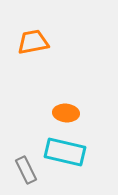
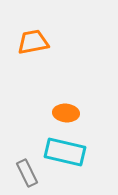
gray rectangle: moved 1 px right, 3 px down
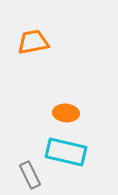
cyan rectangle: moved 1 px right
gray rectangle: moved 3 px right, 2 px down
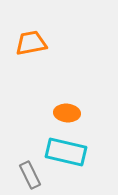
orange trapezoid: moved 2 px left, 1 px down
orange ellipse: moved 1 px right
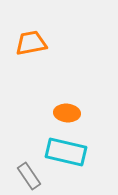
gray rectangle: moved 1 px left, 1 px down; rotated 8 degrees counterclockwise
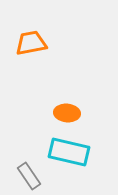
cyan rectangle: moved 3 px right
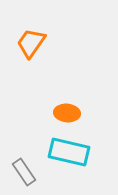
orange trapezoid: rotated 44 degrees counterclockwise
gray rectangle: moved 5 px left, 4 px up
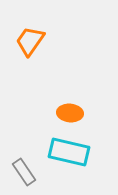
orange trapezoid: moved 1 px left, 2 px up
orange ellipse: moved 3 px right
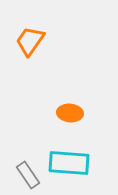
cyan rectangle: moved 11 px down; rotated 9 degrees counterclockwise
gray rectangle: moved 4 px right, 3 px down
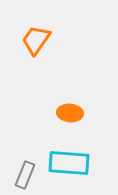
orange trapezoid: moved 6 px right, 1 px up
gray rectangle: moved 3 px left; rotated 56 degrees clockwise
